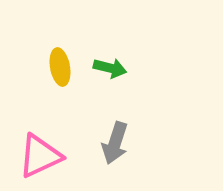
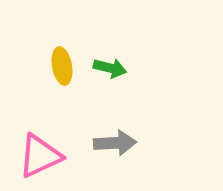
yellow ellipse: moved 2 px right, 1 px up
gray arrow: rotated 111 degrees counterclockwise
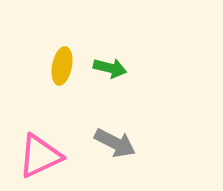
yellow ellipse: rotated 21 degrees clockwise
gray arrow: rotated 30 degrees clockwise
